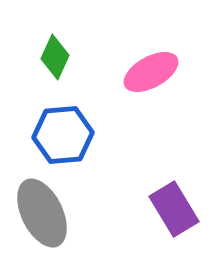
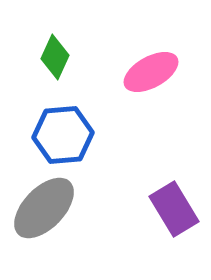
gray ellipse: moved 2 px right, 5 px up; rotated 70 degrees clockwise
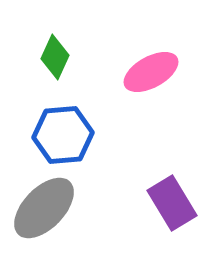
purple rectangle: moved 2 px left, 6 px up
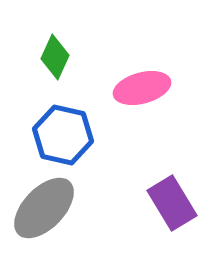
pink ellipse: moved 9 px left, 16 px down; rotated 14 degrees clockwise
blue hexagon: rotated 18 degrees clockwise
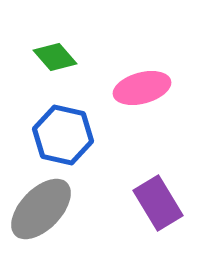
green diamond: rotated 66 degrees counterclockwise
purple rectangle: moved 14 px left
gray ellipse: moved 3 px left, 1 px down
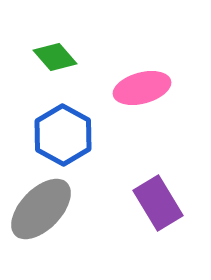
blue hexagon: rotated 16 degrees clockwise
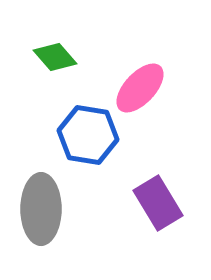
pink ellipse: moved 2 px left; rotated 32 degrees counterclockwise
blue hexagon: moved 25 px right; rotated 20 degrees counterclockwise
gray ellipse: rotated 44 degrees counterclockwise
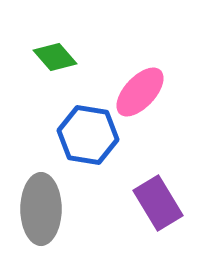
pink ellipse: moved 4 px down
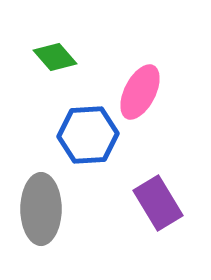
pink ellipse: rotated 16 degrees counterclockwise
blue hexagon: rotated 12 degrees counterclockwise
